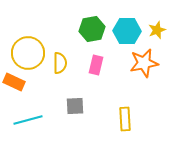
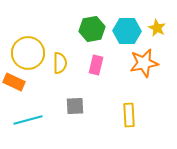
yellow star: moved 2 px up; rotated 24 degrees counterclockwise
yellow rectangle: moved 4 px right, 4 px up
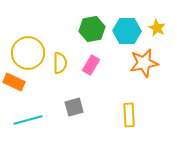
pink rectangle: moved 5 px left; rotated 18 degrees clockwise
gray square: moved 1 px left, 1 px down; rotated 12 degrees counterclockwise
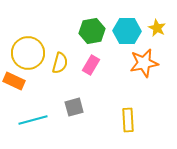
green hexagon: moved 2 px down
yellow semicircle: rotated 15 degrees clockwise
orange rectangle: moved 1 px up
yellow rectangle: moved 1 px left, 5 px down
cyan line: moved 5 px right
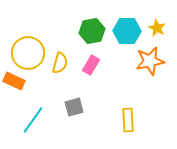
orange star: moved 6 px right, 2 px up
cyan line: rotated 40 degrees counterclockwise
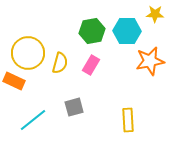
yellow star: moved 2 px left, 14 px up; rotated 24 degrees counterclockwise
cyan line: rotated 16 degrees clockwise
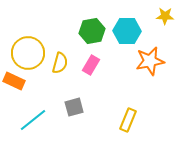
yellow star: moved 10 px right, 2 px down
yellow rectangle: rotated 25 degrees clockwise
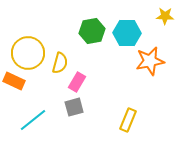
cyan hexagon: moved 2 px down
pink rectangle: moved 14 px left, 17 px down
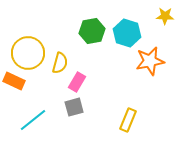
cyan hexagon: rotated 16 degrees clockwise
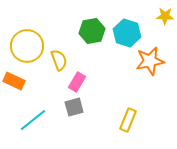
yellow circle: moved 1 px left, 7 px up
yellow semicircle: moved 1 px left, 3 px up; rotated 35 degrees counterclockwise
